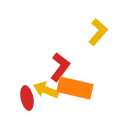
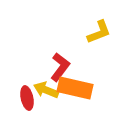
yellow L-shape: moved 1 px right; rotated 28 degrees clockwise
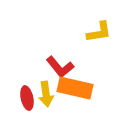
yellow L-shape: rotated 12 degrees clockwise
red L-shape: rotated 104 degrees clockwise
yellow arrow: moved 4 px down; rotated 120 degrees counterclockwise
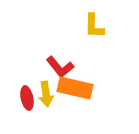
yellow L-shape: moved 5 px left, 6 px up; rotated 100 degrees clockwise
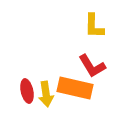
red L-shape: moved 32 px right, 1 px up; rotated 8 degrees clockwise
red ellipse: moved 7 px up
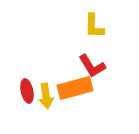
orange rectangle: rotated 28 degrees counterclockwise
yellow arrow: moved 2 px down
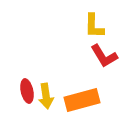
red L-shape: moved 12 px right, 10 px up
orange rectangle: moved 7 px right, 12 px down
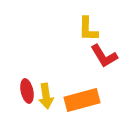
yellow L-shape: moved 6 px left, 3 px down
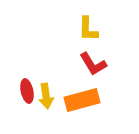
red L-shape: moved 11 px left, 8 px down
